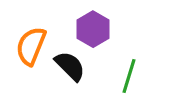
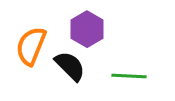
purple hexagon: moved 6 px left
green line: rotated 76 degrees clockwise
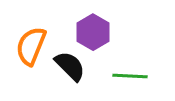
purple hexagon: moved 6 px right, 3 px down
green line: moved 1 px right
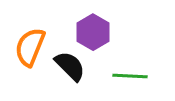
orange semicircle: moved 1 px left, 1 px down
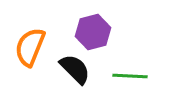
purple hexagon: rotated 16 degrees clockwise
black semicircle: moved 5 px right, 3 px down
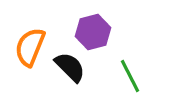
black semicircle: moved 5 px left, 2 px up
green line: rotated 60 degrees clockwise
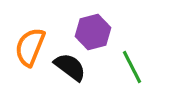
black semicircle: rotated 8 degrees counterclockwise
green line: moved 2 px right, 9 px up
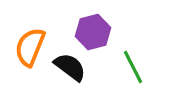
green line: moved 1 px right
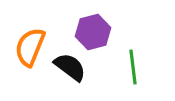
green line: rotated 20 degrees clockwise
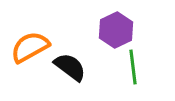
purple hexagon: moved 23 px right, 2 px up; rotated 12 degrees counterclockwise
orange semicircle: rotated 39 degrees clockwise
